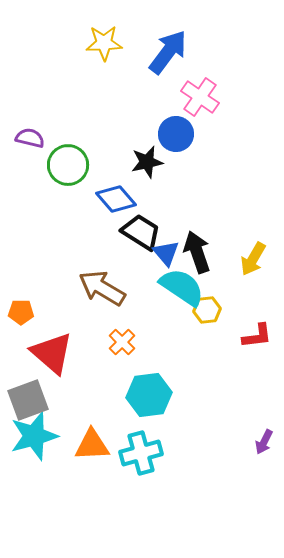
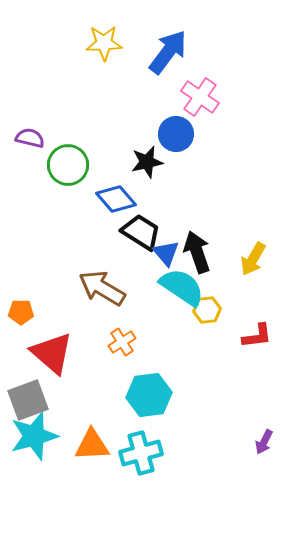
orange cross: rotated 12 degrees clockwise
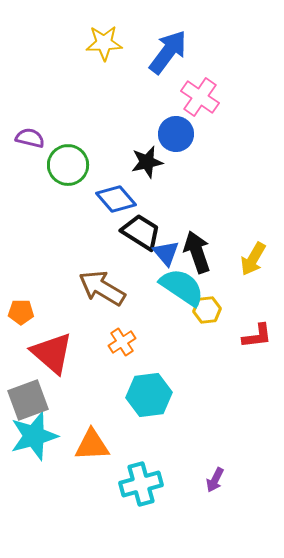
purple arrow: moved 49 px left, 38 px down
cyan cross: moved 31 px down
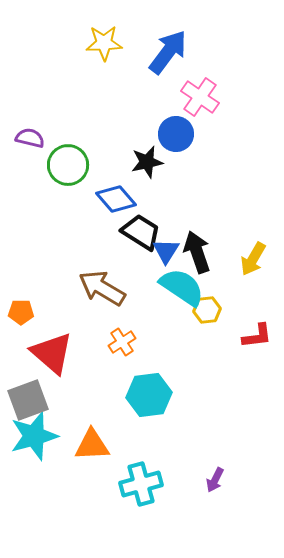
blue triangle: moved 2 px up; rotated 12 degrees clockwise
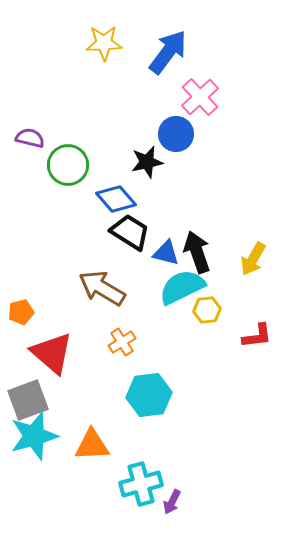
pink cross: rotated 12 degrees clockwise
black trapezoid: moved 11 px left
blue triangle: moved 2 px down; rotated 48 degrees counterclockwise
cyan semicircle: rotated 60 degrees counterclockwise
orange pentagon: rotated 15 degrees counterclockwise
purple arrow: moved 43 px left, 22 px down
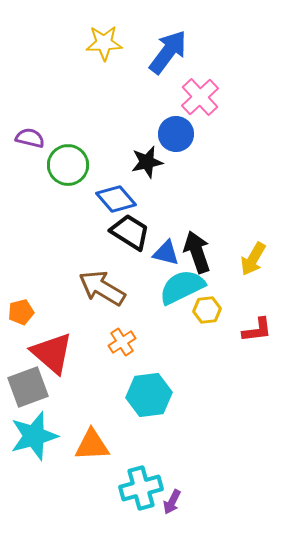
red L-shape: moved 6 px up
gray square: moved 13 px up
cyan cross: moved 4 px down
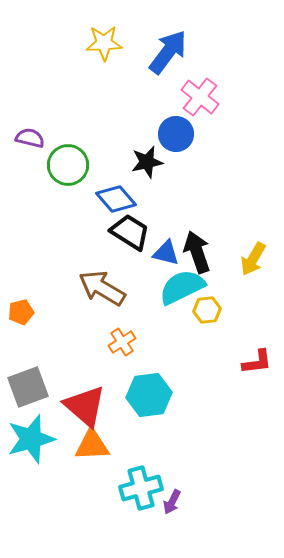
pink cross: rotated 9 degrees counterclockwise
red L-shape: moved 32 px down
red triangle: moved 33 px right, 53 px down
cyan star: moved 3 px left, 3 px down
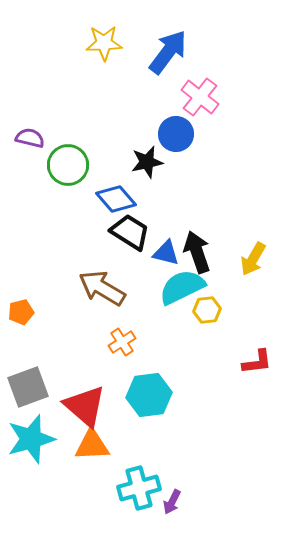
cyan cross: moved 2 px left
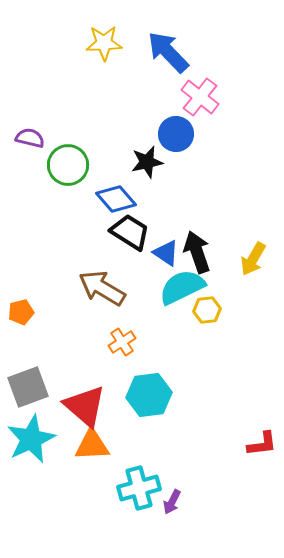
blue arrow: rotated 81 degrees counterclockwise
blue triangle: rotated 20 degrees clockwise
red L-shape: moved 5 px right, 82 px down
cyan star: rotated 9 degrees counterclockwise
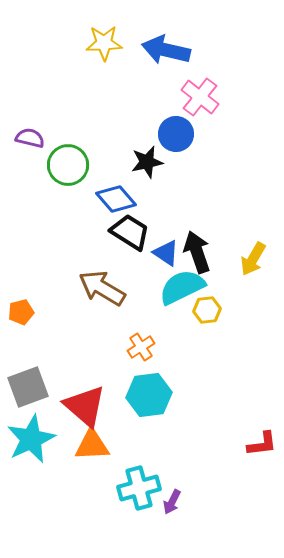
blue arrow: moved 2 px left, 2 px up; rotated 33 degrees counterclockwise
orange cross: moved 19 px right, 5 px down
